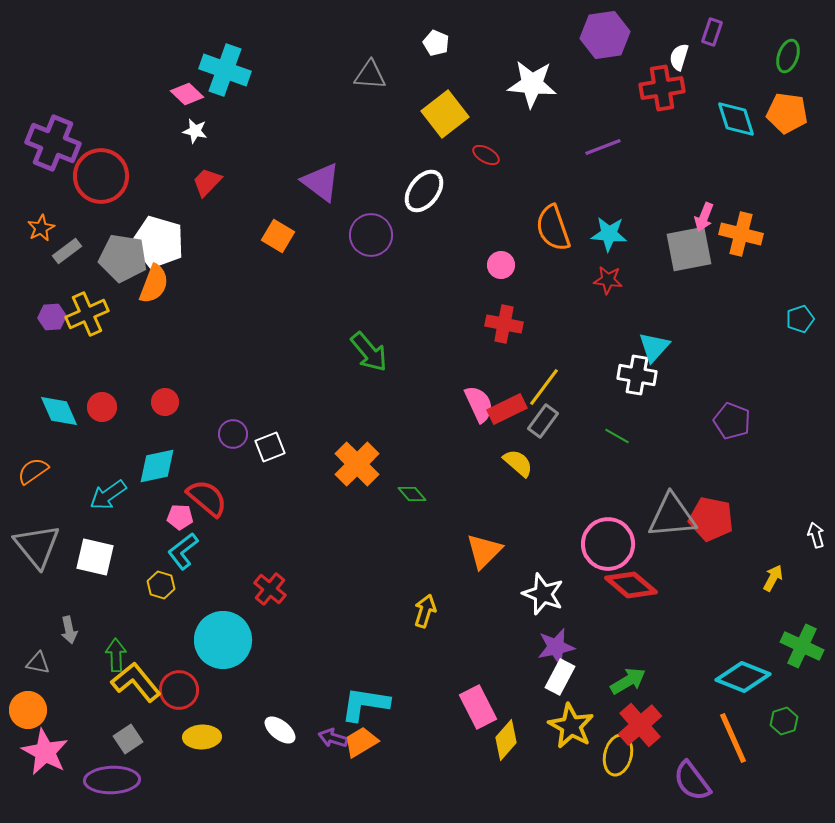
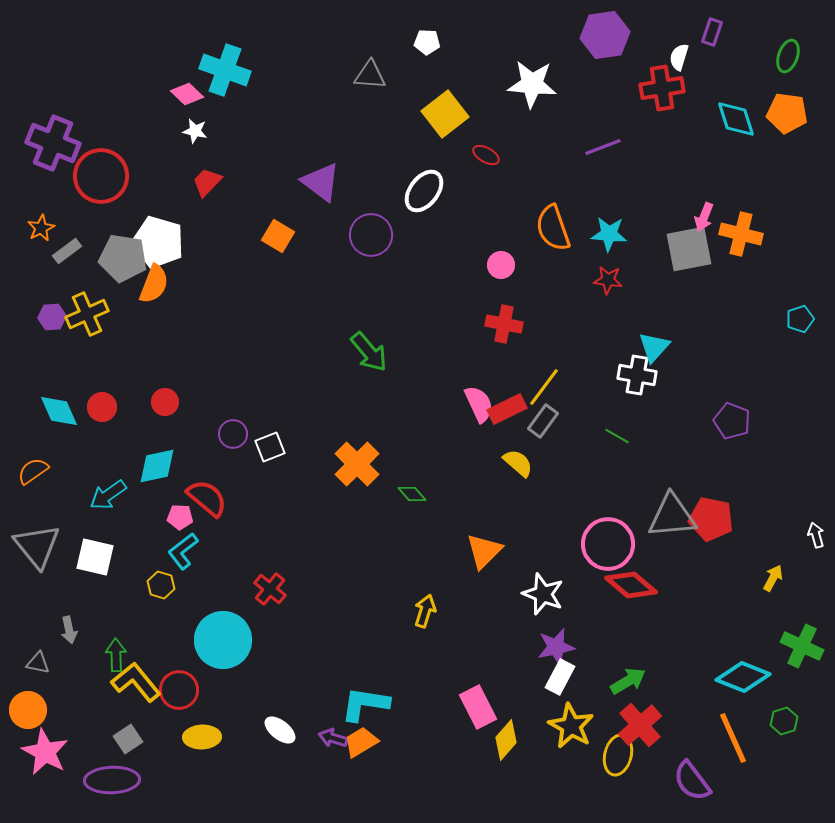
white pentagon at (436, 43): moved 9 px left, 1 px up; rotated 20 degrees counterclockwise
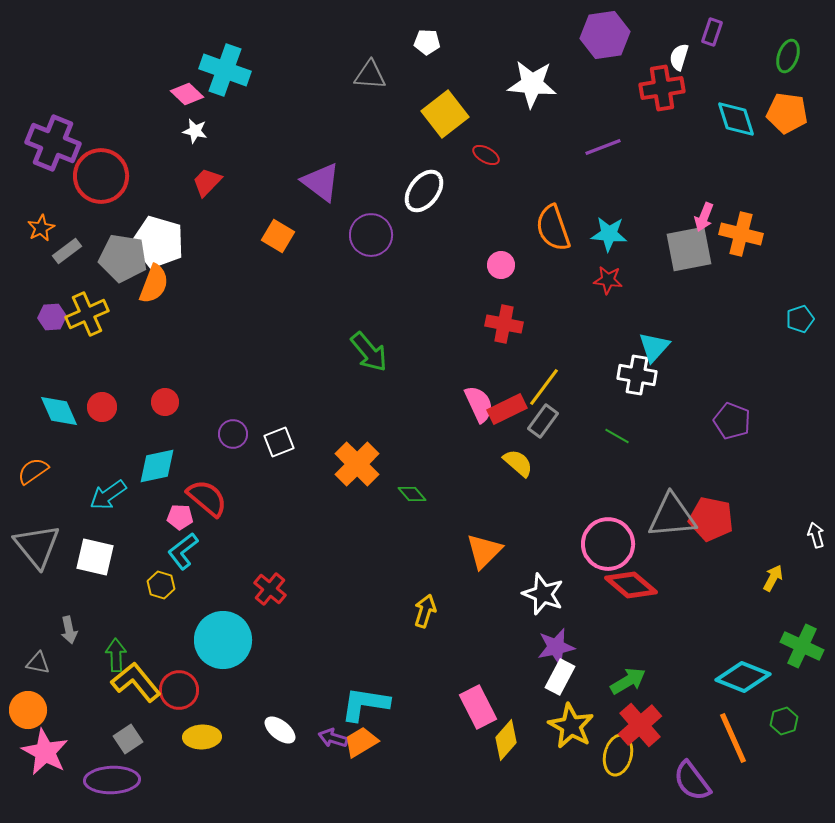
white square at (270, 447): moved 9 px right, 5 px up
